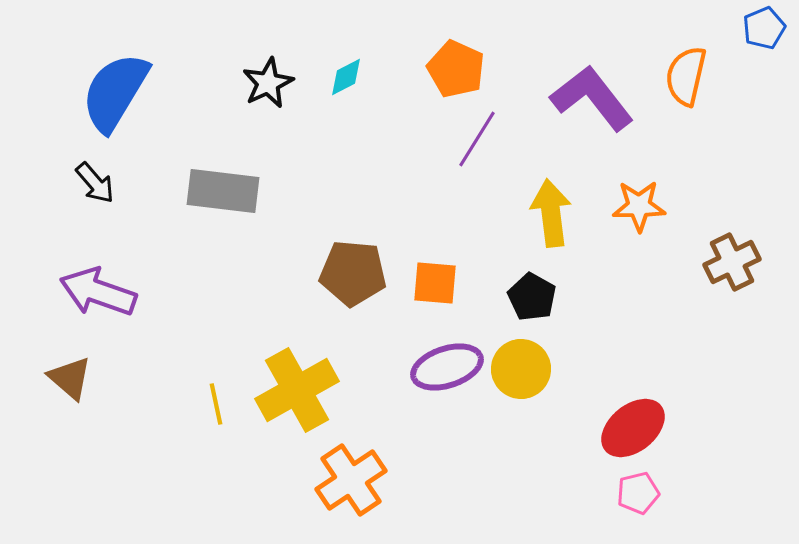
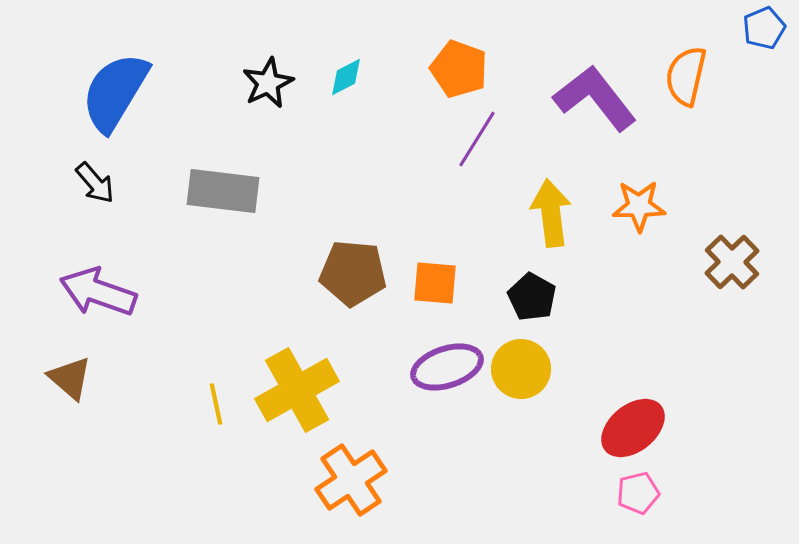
orange pentagon: moved 3 px right; rotated 4 degrees counterclockwise
purple L-shape: moved 3 px right
brown cross: rotated 18 degrees counterclockwise
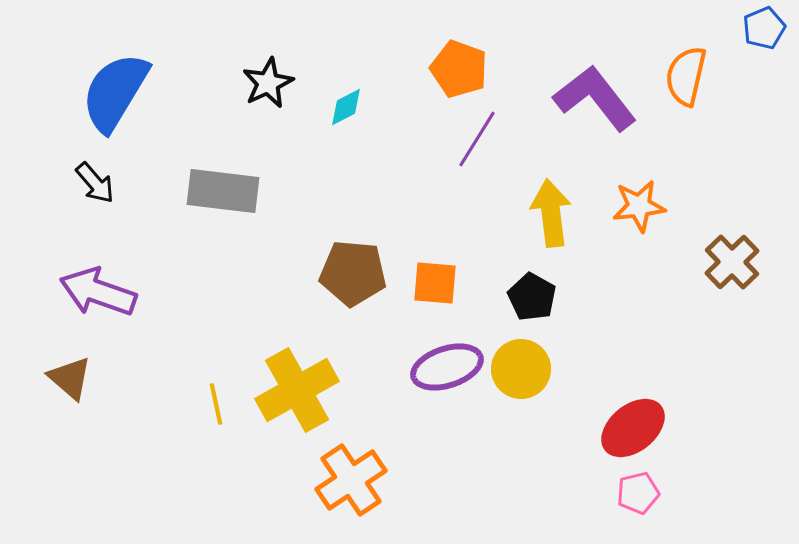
cyan diamond: moved 30 px down
orange star: rotated 6 degrees counterclockwise
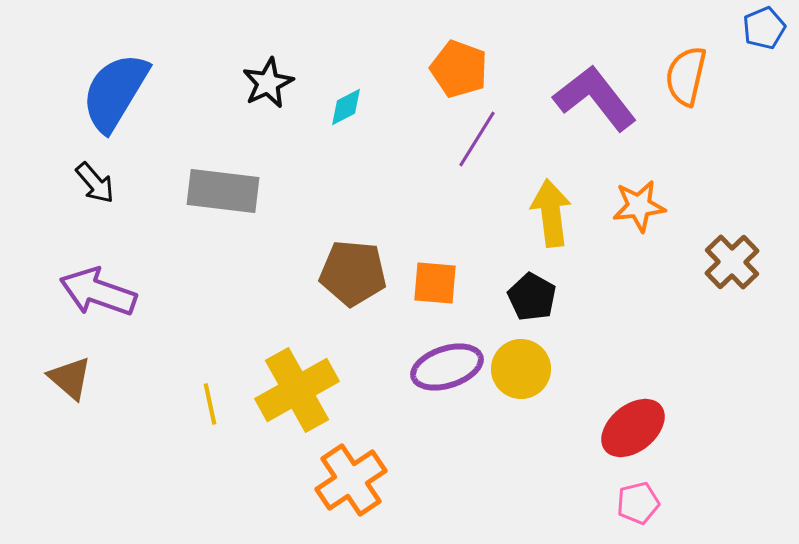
yellow line: moved 6 px left
pink pentagon: moved 10 px down
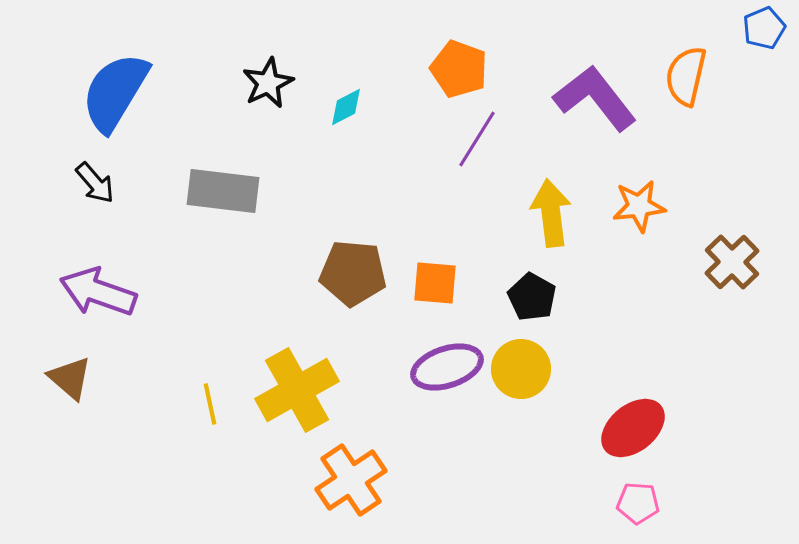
pink pentagon: rotated 18 degrees clockwise
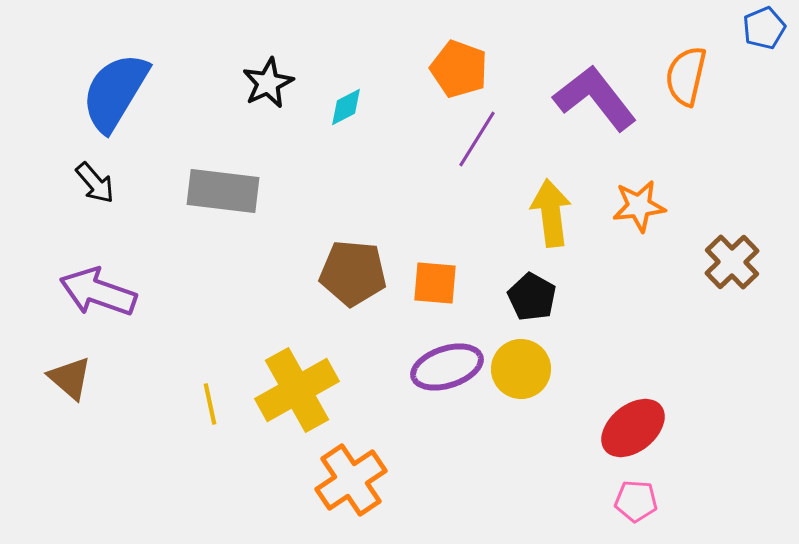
pink pentagon: moved 2 px left, 2 px up
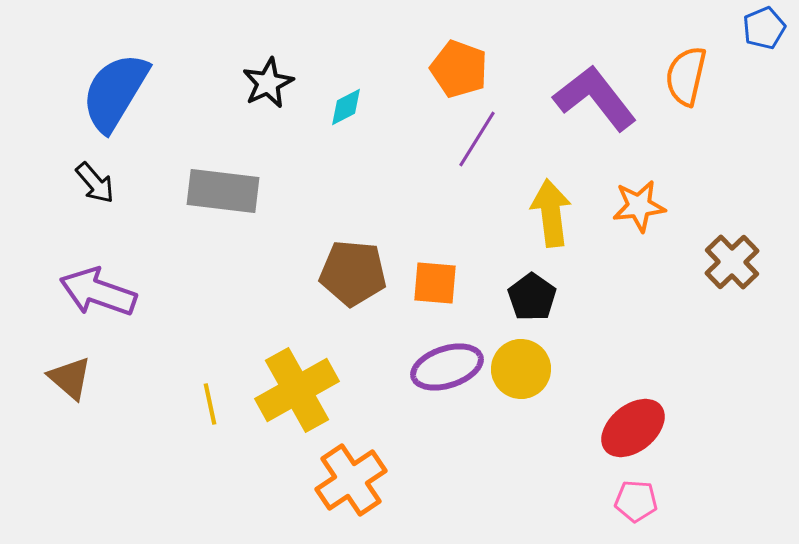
black pentagon: rotated 6 degrees clockwise
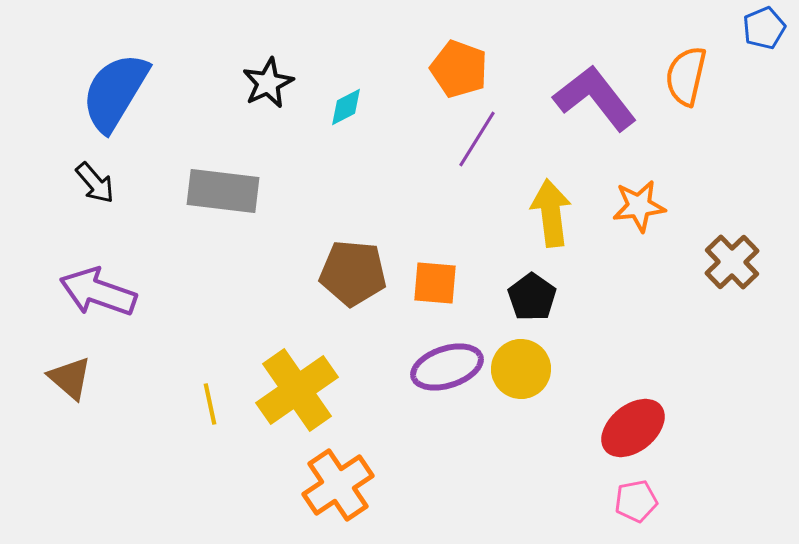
yellow cross: rotated 6 degrees counterclockwise
orange cross: moved 13 px left, 5 px down
pink pentagon: rotated 15 degrees counterclockwise
